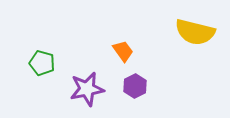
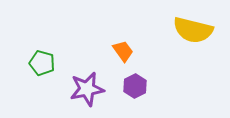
yellow semicircle: moved 2 px left, 2 px up
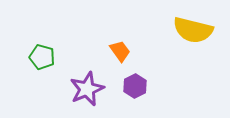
orange trapezoid: moved 3 px left
green pentagon: moved 6 px up
purple star: rotated 12 degrees counterclockwise
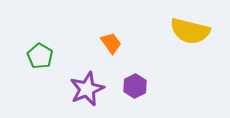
yellow semicircle: moved 3 px left, 1 px down
orange trapezoid: moved 9 px left, 8 px up
green pentagon: moved 2 px left, 1 px up; rotated 15 degrees clockwise
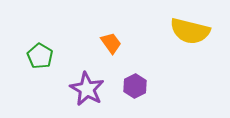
purple star: rotated 20 degrees counterclockwise
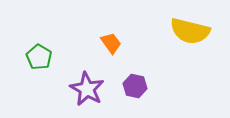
green pentagon: moved 1 px left, 1 px down
purple hexagon: rotated 20 degrees counterclockwise
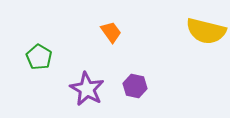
yellow semicircle: moved 16 px right
orange trapezoid: moved 11 px up
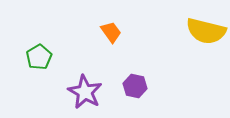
green pentagon: rotated 10 degrees clockwise
purple star: moved 2 px left, 3 px down
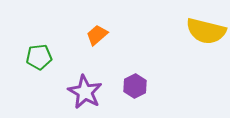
orange trapezoid: moved 14 px left, 3 px down; rotated 95 degrees counterclockwise
green pentagon: rotated 25 degrees clockwise
purple hexagon: rotated 20 degrees clockwise
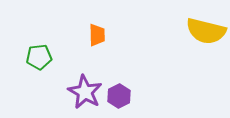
orange trapezoid: rotated 130 degrees clockwise
purple hexagon: moved 16 px left, 10 px down
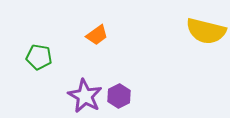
orange trapezoid: rotated 55 degrees clockwise
green pentagon: rotated 15 degrees clockwise
purple star: moved 4 px down
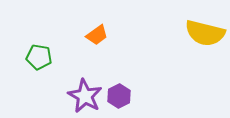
yellow semicircle: moved 1 px left, 2 px down
